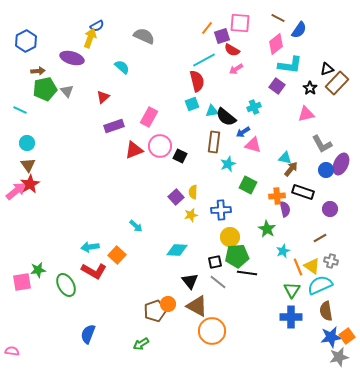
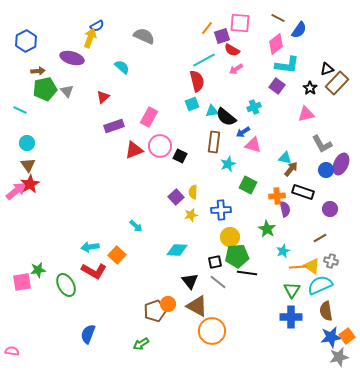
cyan L-shape at (290, 65): moved 3 px left
orange line at (298, 267): rotated 72 degrees counterclockwise
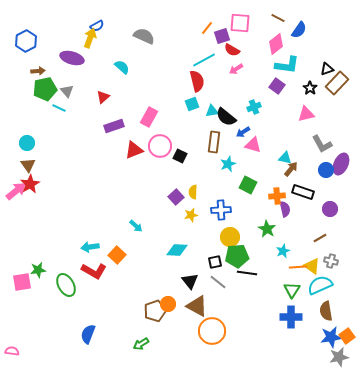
cyan line at (20, 110): moved 39 px right, 2 px up
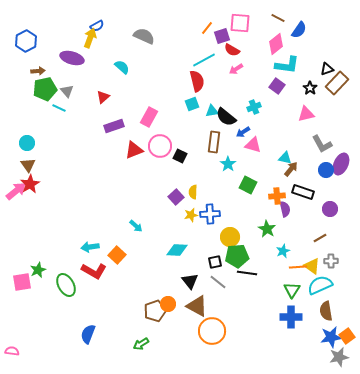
cyan star at (228, 164): rotated 14 degrees counterclockwise
blue cross at (221, 210): moved 11 px left, 4 px down
gray cross at (331, 261): rotated 16 degrees counterclockwise
green star at (38, 270): rotated 14 degrees counterclockwise
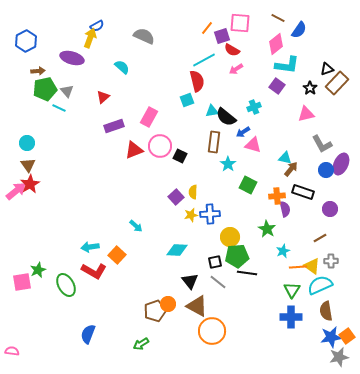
cyan square at (192, 104): moved 5 px left, 4 px up
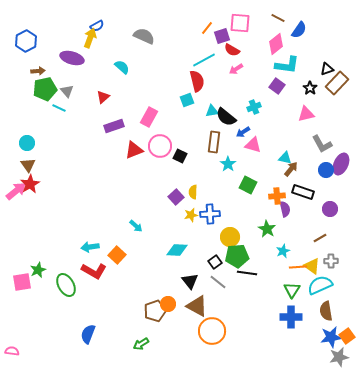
black square at (215, 262): rotated 24 degrees counterclockwise
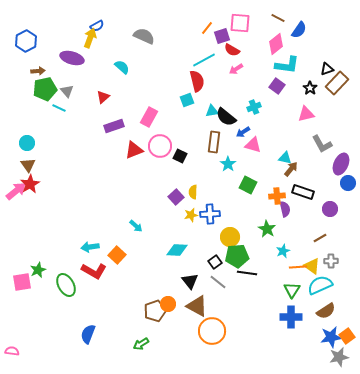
blue circle at (326, 170): moved 22 px right, 13 px down
brown semicircle at (326, 311): rotated 114 degrees counterclockwise
